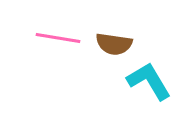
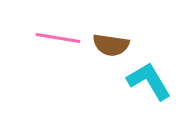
brown semicircle: moved 3 px left, 1 px down
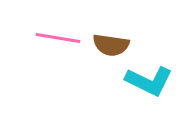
cyan L-shape: rotated 147 degrees clockwise
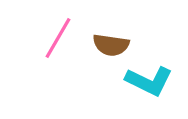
pink line: rotated 69 degrees counterclockwise
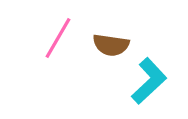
cyan L-shape: rotated 69 degrees counterclockwise
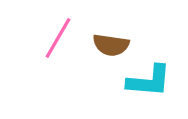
cyan L-shape: rotated 48 degrees clockwise
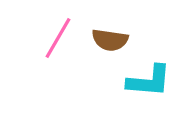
brown semicircle: moved 1 px left, 5 px up
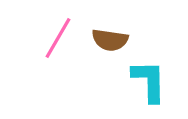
cyan L-shape: rotated 96 degrees counterclockwise
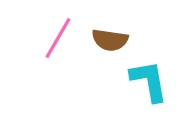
cyan L-shape: rotated 9 degrees counterclockwise
